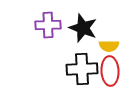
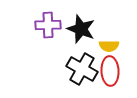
black star: moved 2 px left, 1 px down
black cross: rotated 32 degrees clockwise
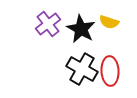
purple cross: moved 1 px up; rotated 35 degrees counterclockwise
black star: rotated 8 degrees clockwise
yellow semicircle: moved 24 px up; rotated 18 degrees clockwise
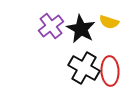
purple cross: moved 3 px right, 2 px down
black cross: moved 2 px right, 1 px up
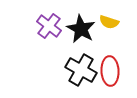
purple cross: moved 2 px left; rotated 15 degrees counterclockwise
black cross: moved 3 px left, 2 px down
